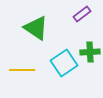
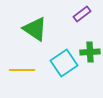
green triangle: moved 1 px left, 1 px down
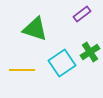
green triangle: rotated 16 degrees counterclockwise
green cross: rotated 30 degrees counterclockwise
cyan square: moved 2 px left
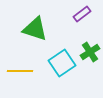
yellow line: moved 2 px left, 1 px down
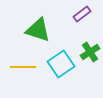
green triangle: moved 3 px right, 1 px down
cyan square: moved 1 px left, 1 px down
yellow line: moved 3 px right, 4 px up
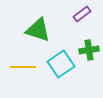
green cross: moved 1 px left, 2 px up; rotated 24 degrees clockwise
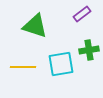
green triangle: moved 3 px left, 4 px up
cyan square: rotated 24 degrees clockwise
